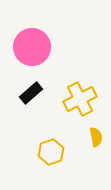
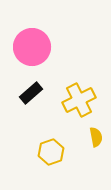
yellow cross: moved 1 px left, 1 px down
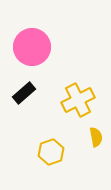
black rectangle: moved 7 px left
yellow cross: moved 1 px left
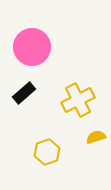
yellow semicircle: rotated 96 degrees counterclockwise
yellow hexagon: moved 4 px left
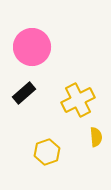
yellow semicircle: rotated 102 degrees clockwise
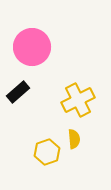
black rectangle: moved 6 px left, 1 px up
yellow semicircle: moved 22 px left, 2 px down
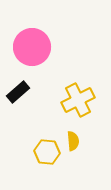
yellow semicircle: moved 1 px left, 2 px down
yellow hexagon: rotated 25 degrees clockwise
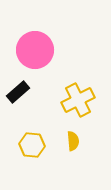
pink circle: moved 3 px right, 3 px down
yellow hexagon: moved 15 px left, 7 px up
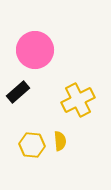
yellow semicircle: moved 13 px left
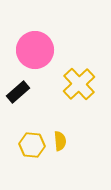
yellow cross: moved 1 px right, 16 px up; rotated 16 degrees counterclockwise
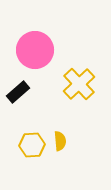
yellow hexagon: rotated 10 degrees counterclockwise
